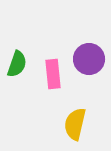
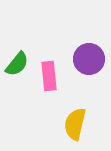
green semicircle: rotated 20 degrees clockwise
pink rectangle: moved 4 px left, 2 px down
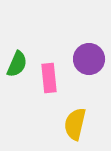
green semicircle: rotated 16 degrees counterclockwise
pink rectangle: moved 2 px down
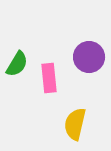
purple circle: moved 2 px up
green semicircle: rotated 8 degrees clockwise
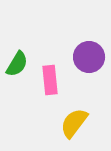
pink rectangle: moved 1 px right, 2 px down
yellow semicircle: moved 1 px left, 1 px up; rotated 24 degrees clockwise
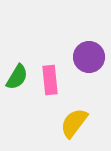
green semicircle: moved 13 px down
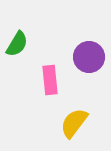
green semicircle: moved 33 px up
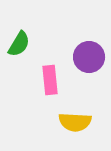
green semicircle: moved 2 px right
yellow semicircle: moved 1 px right, 1 px up; rotated 124 degrees counterclockwise
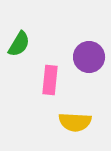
pink rectangle: rotated 12 degrees clockwise
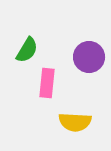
green semicircle: moved 8 px right, 6 px down
pink rectangle: moved 3 px left, 3 px down
